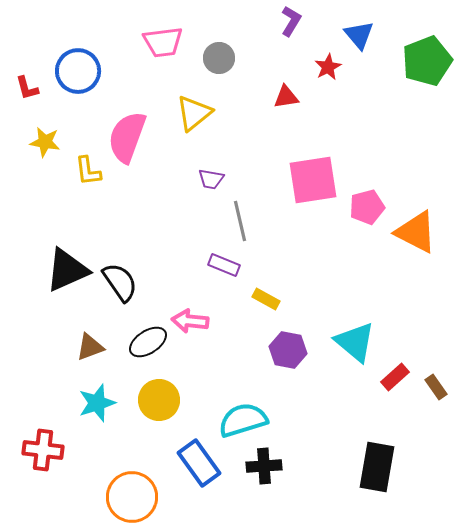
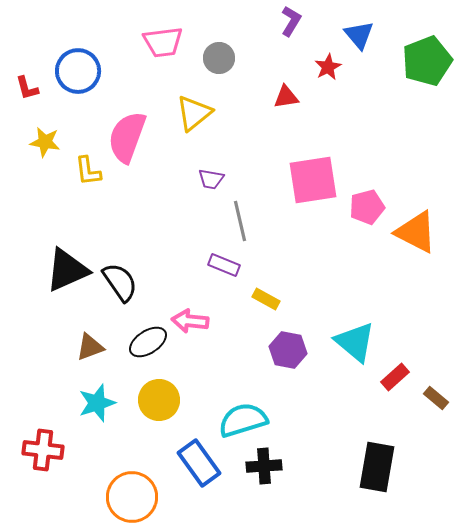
brown rectangle: moved 11 px down; rotated 15 degrees counterclockwise
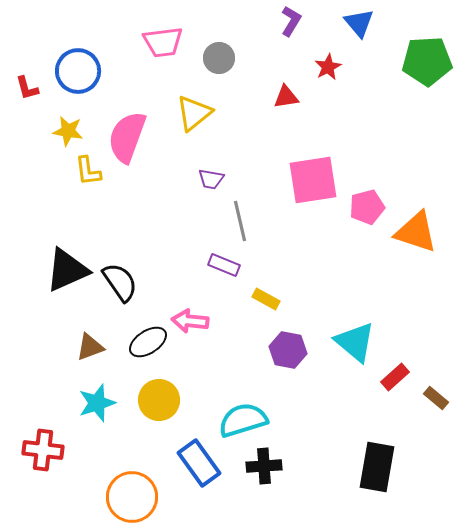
blue triangle: moved 12 px up
green pentagon: rotated 18 degrees clockwise
yellow star: moved 23 px right, 11 px up
orange triangle: rotated 9 degrees counterclockwise
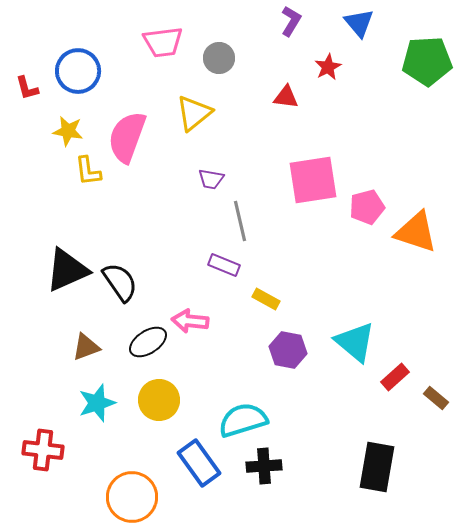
red triangle: rotated 16 degrees clockwise
brown triangle: moved 4 px left
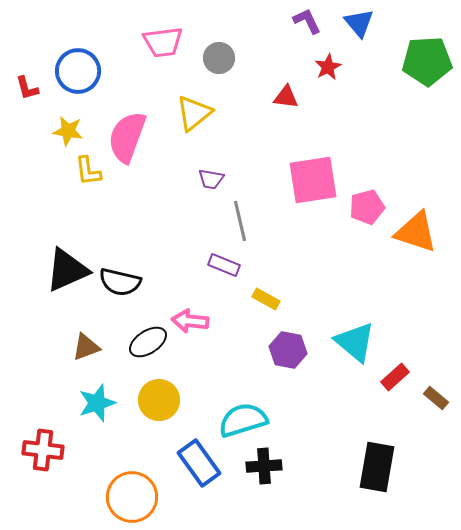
purple L-shape: moved 16 px right; rotated 56 degrees counterclockwise
black semicircle: rotated 138 degrees clockwise
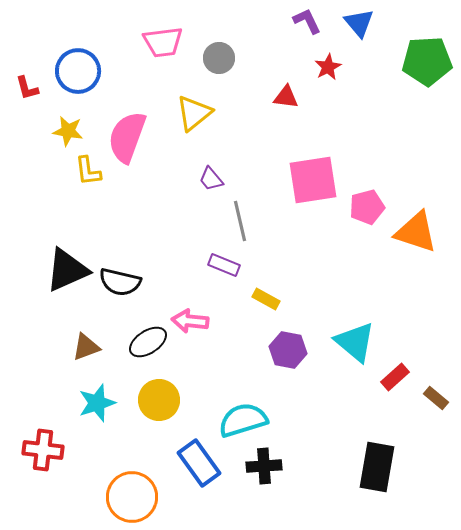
purple trapezoid: rotated 40 degrees clockwise
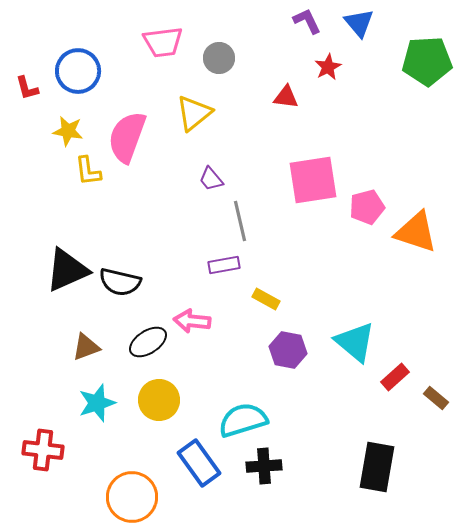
purple rectangle: rotated 32 degrees counterclockwise
pink arrow: moved 2 px right
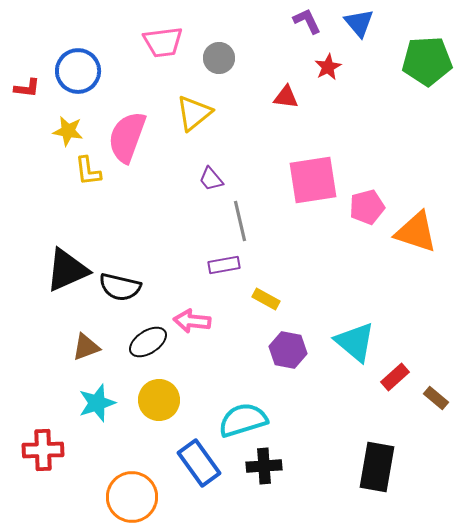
red L-shape: rotated 68 degrees counterclockwise
black semicircle: moved 5 px down
red cross: rotated 9 degrees counterclockwise
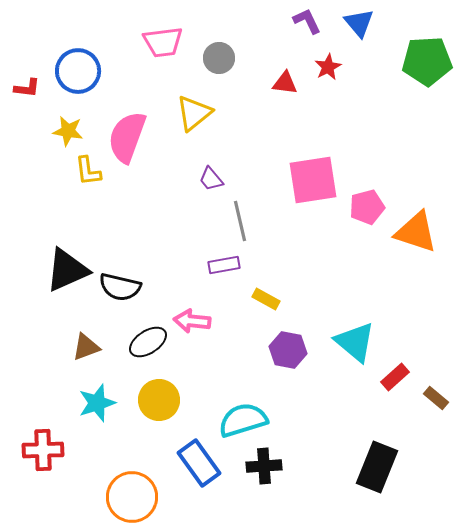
red triangle: moved 1 px left, 14 px up
black rectangle: rotated 12 degrees clockwise
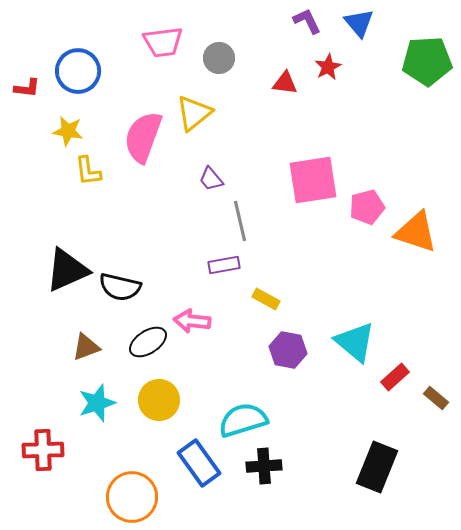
pink semicircle: moved 16 px right
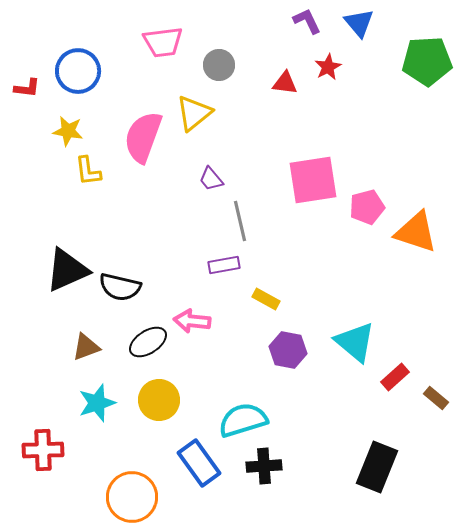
gray circle: moved 7 px down
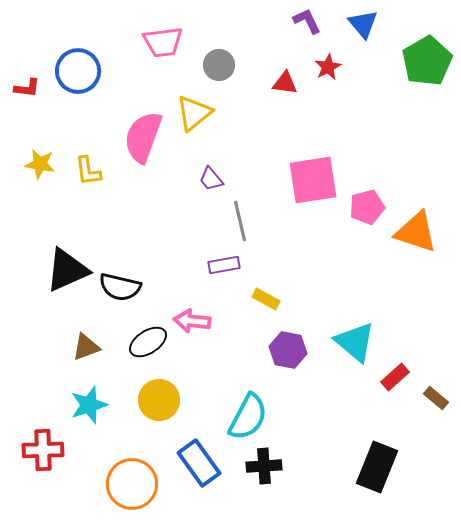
blue triangle: moved 4 px right, 1 px down
green pentagon: rotated 27 degrees counterclockwise
yellow star: moved 28 px left, 33 px down
cyan star: moved 8 px left, 2 px down
cyan semicircle: moved 5 px right, 3 px up; rotated 135 degrees clockwise
orange circle: moved 13 px up
